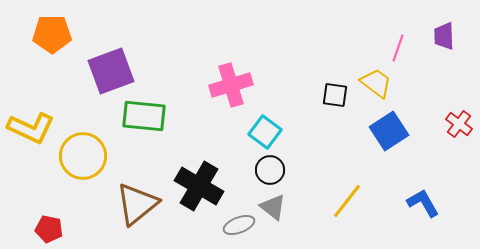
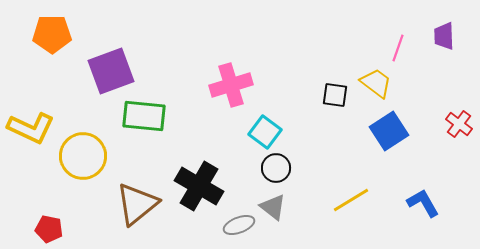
black circle: moved 6 px right, 2 px up
yellow line: moved 4 px right, 1 px up; rotated 21 degrees clockwise
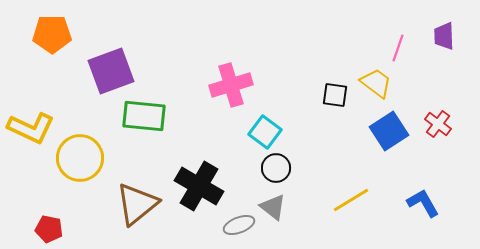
red cross: moved 21 px left
yellow circle: moved 3 px left, 2 px down
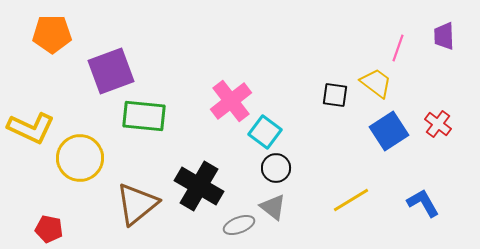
pink cross: moved 16 px down; rotated 21 degrees counterclockwise
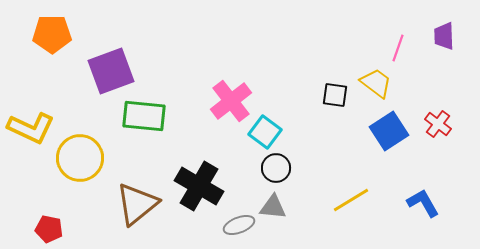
gray triangle: rotated 32 degrees counterclockwise
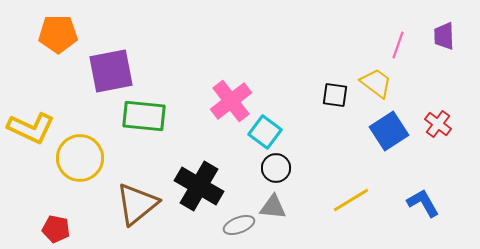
orange pentagon: moved 6 px right
pink line: moved 3 px up
purple square: rotated 9 degrees clockwise
red pentagon: moved 7 px right
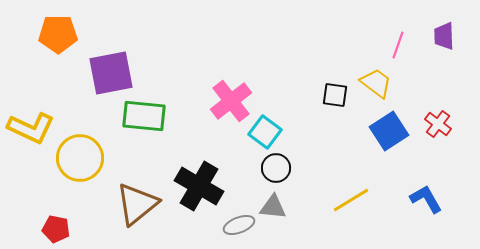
purple square: moved 2 px down
blue L-shape: moved 3 px right, 4 px up
